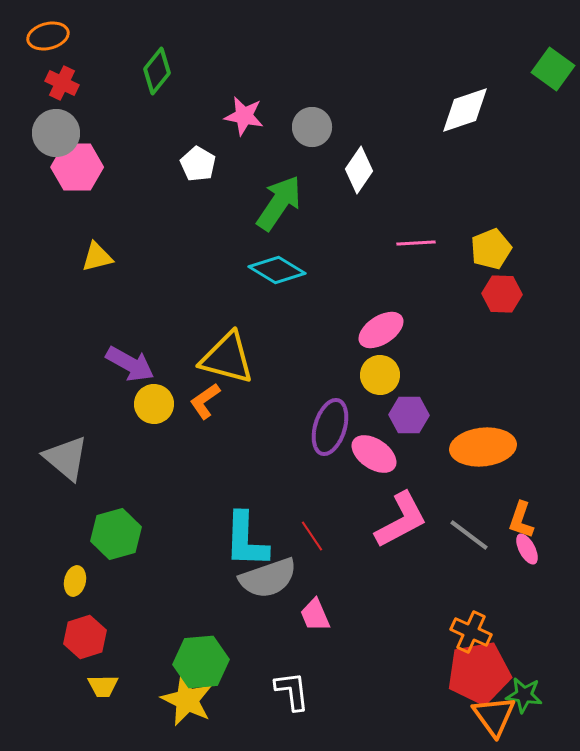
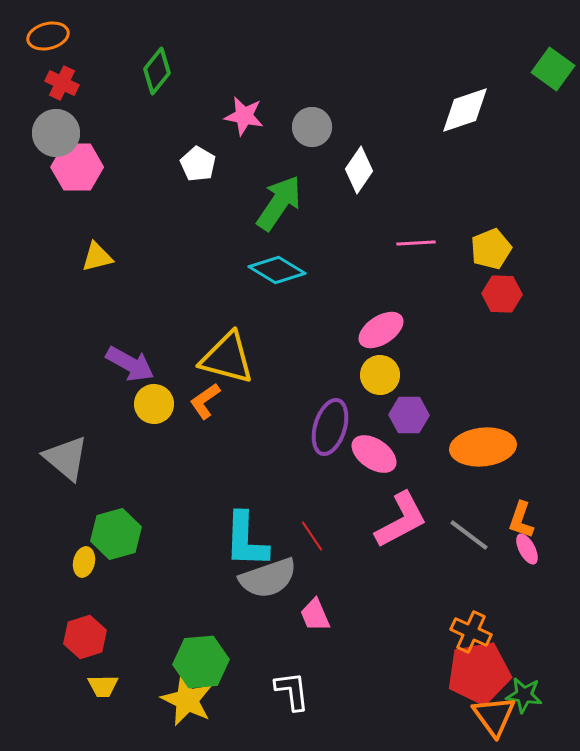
yellow ellipse at (75, 581): moved 9 px right, 19 px up
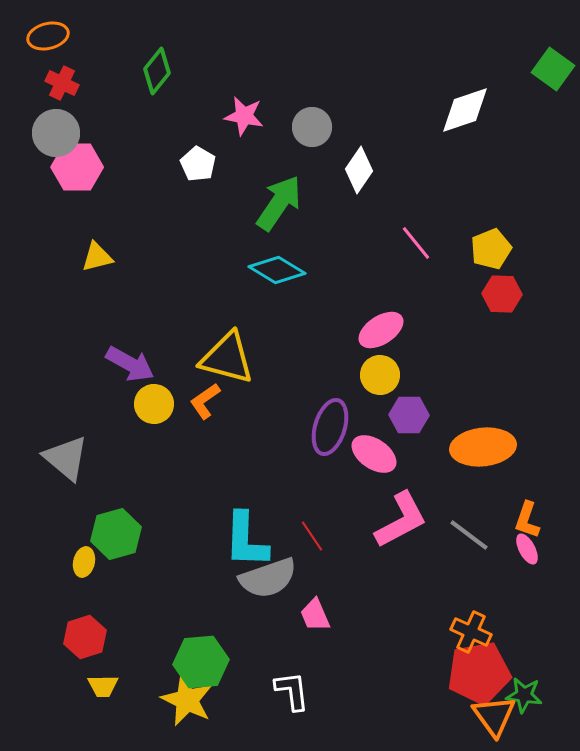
pink line at (416, 243): rotated 54 degrees clockwise
orange L-shape at (521, 520): moved 6 px right
